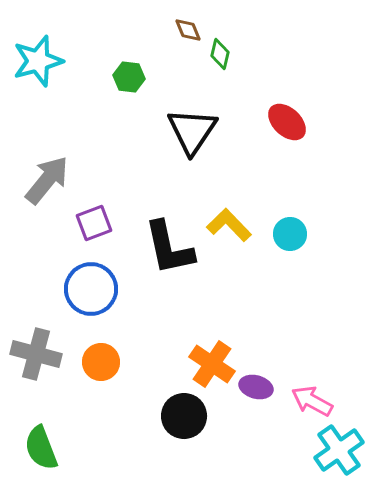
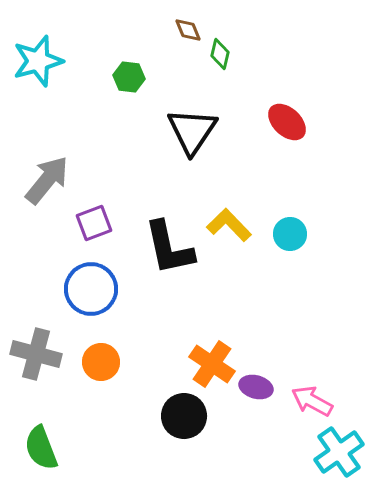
cyan cross: moved 2 px down
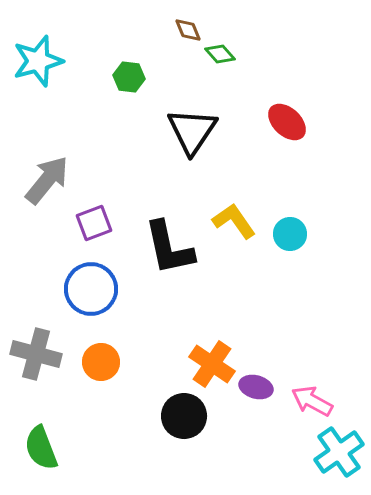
green diamond: rotated 56 degrees counterclockwise
yellow L-shape: moved 5 px right, 4 px up; rotated 9 degrees clockwise
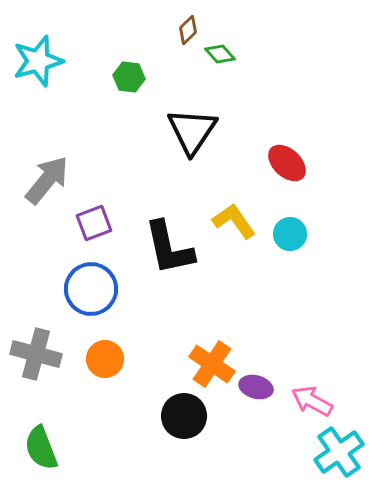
brown diamond: rotated 68 degrees clockwise
red ellipse: moved 41 px down
orange circle: moved 4 px right, 3 px up
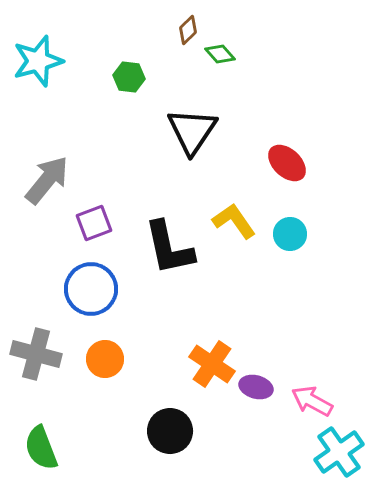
black circle: moved 14 px left, 15 px down
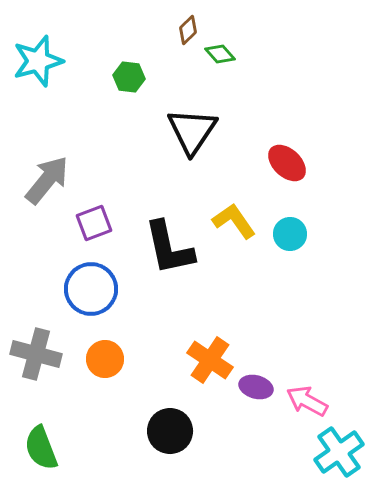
orange cross: moved 2 px left, 4 px up
pink arrow: moved 5 px left
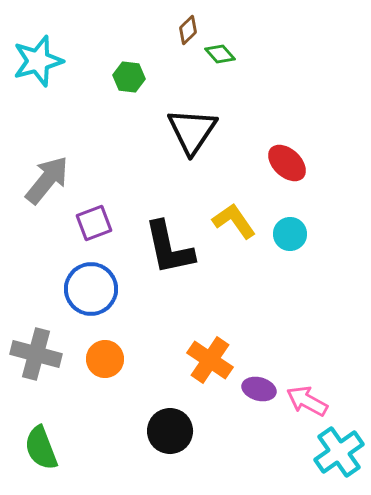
purple ellipse: moved 3 px right, 2 px down
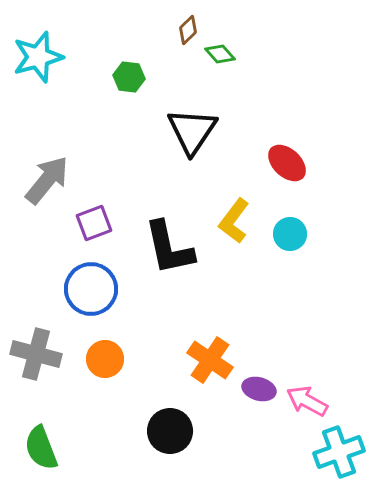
cyan star: moved 4 px up
yellow L-shape: rotated 108 degrees counterclockwise
cyan cross: rotated 15 degrees clockwise
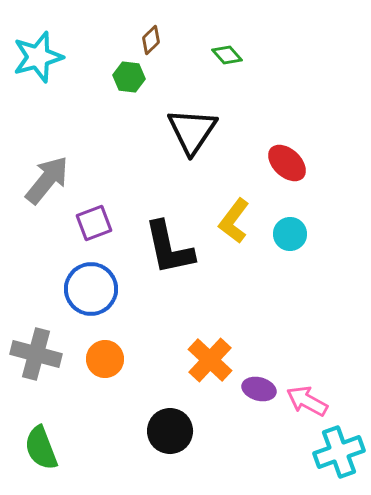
brown diamond: moved 37 px left, 10 px down
green diamond: moved 7 px right, 1 px down
orange cross: rotated 9 degrees clockwise
